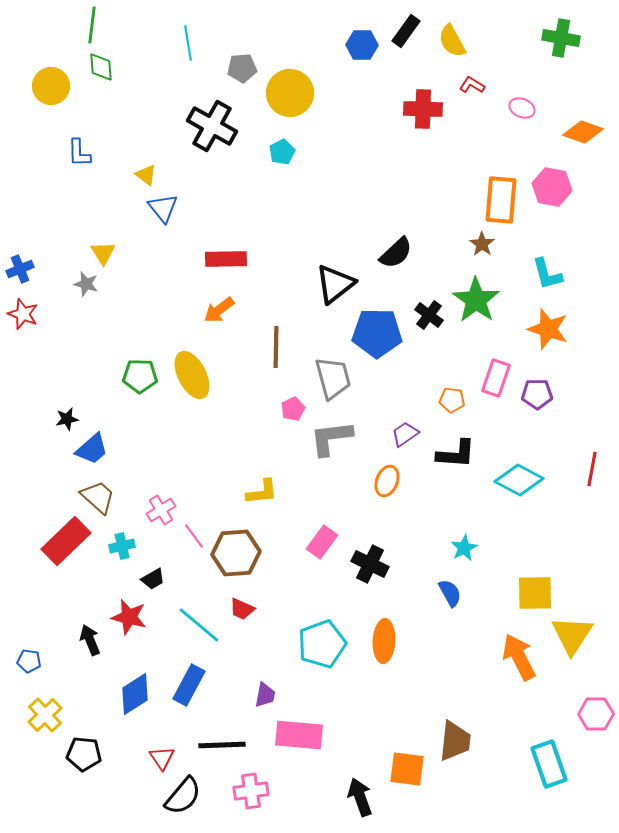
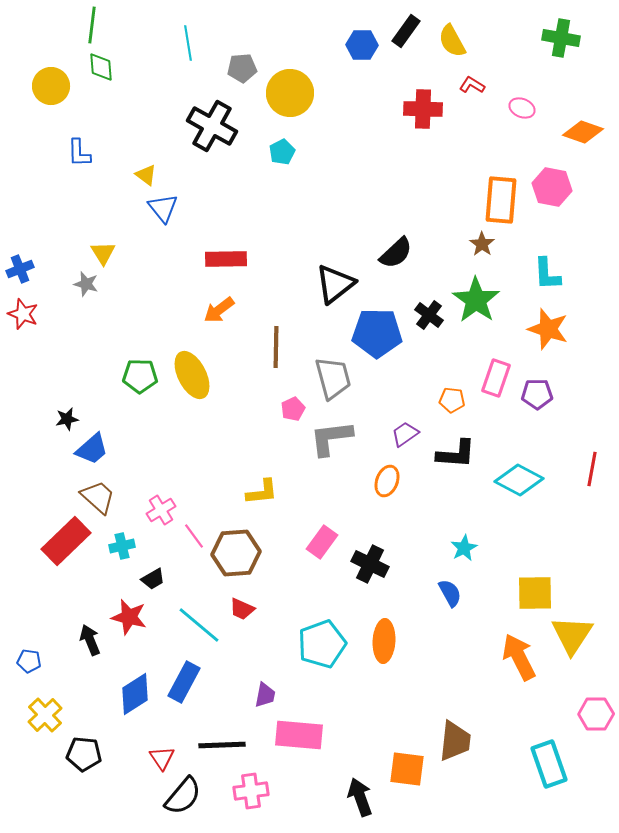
cyan L-shape at (547, 274): rotated 12 degrees clockwise
blue rectangle at (189, 685): moved 5 px left, 3 px up
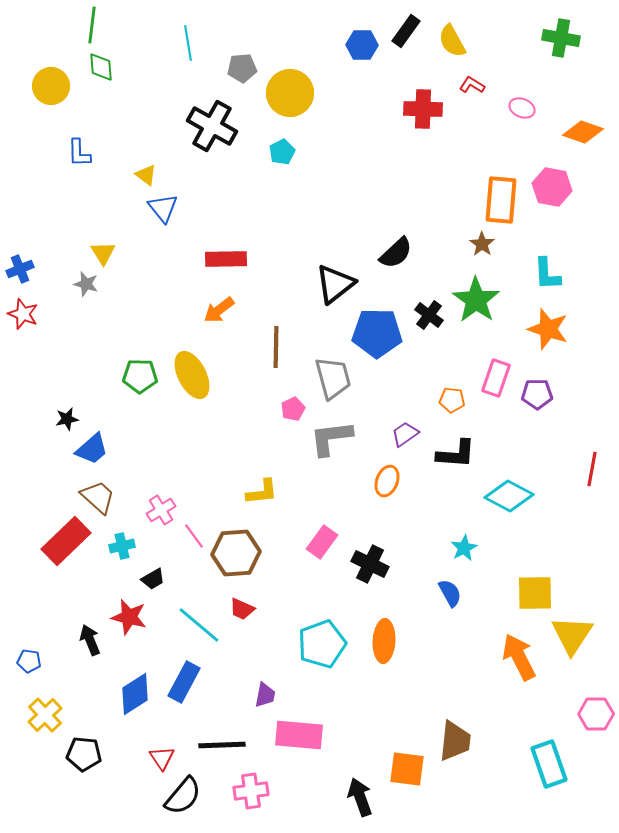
cyan diamond at (519, 480): moved 10 px left, 16 px down
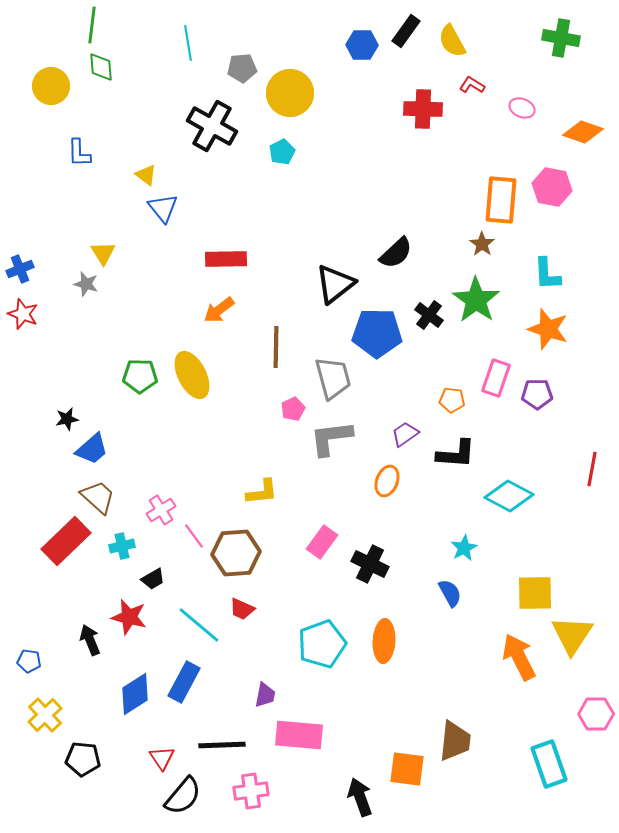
black pentagon at (84, 754): moved 1 px left, 5 px down
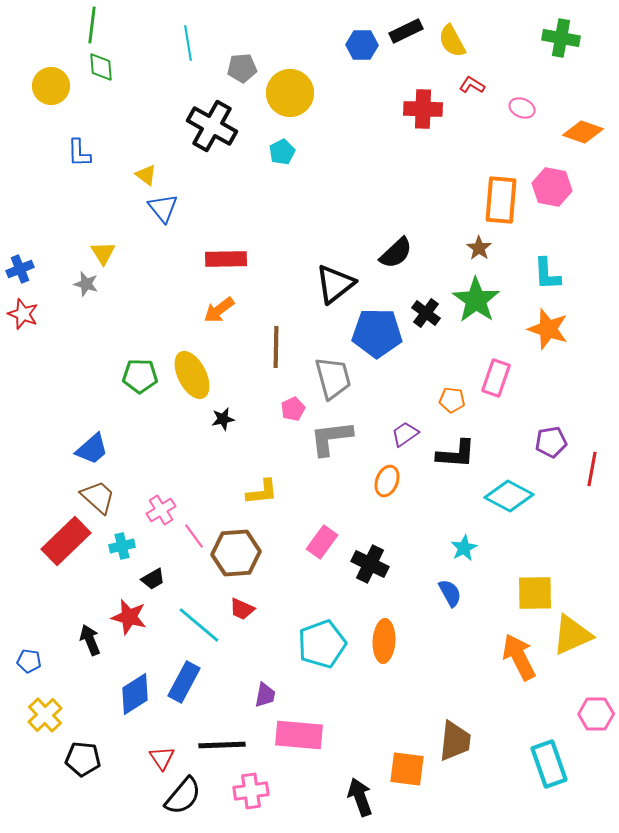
black rectangle at (406, 31): rotated 28 degrees clockwise
brown star at (482, 244): moved 3 px left, 4 px down
black cross at (429, 315): moved 3 px left, 2 px up
purple pentagon at (537, 394): moved 14 px right, 48 px down; rotated 8 degrees counterclockwise
black star at (67, 419): moved 156 px right
yellow triangle at (572, 635): rotated 33 degrees clockwise
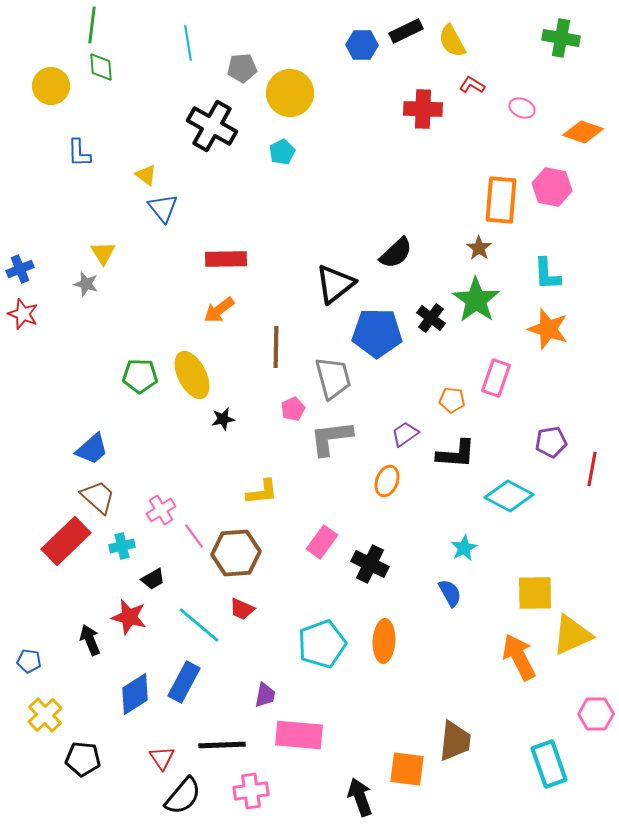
black cross at (426, 313): moved 5 px right, 5 px down
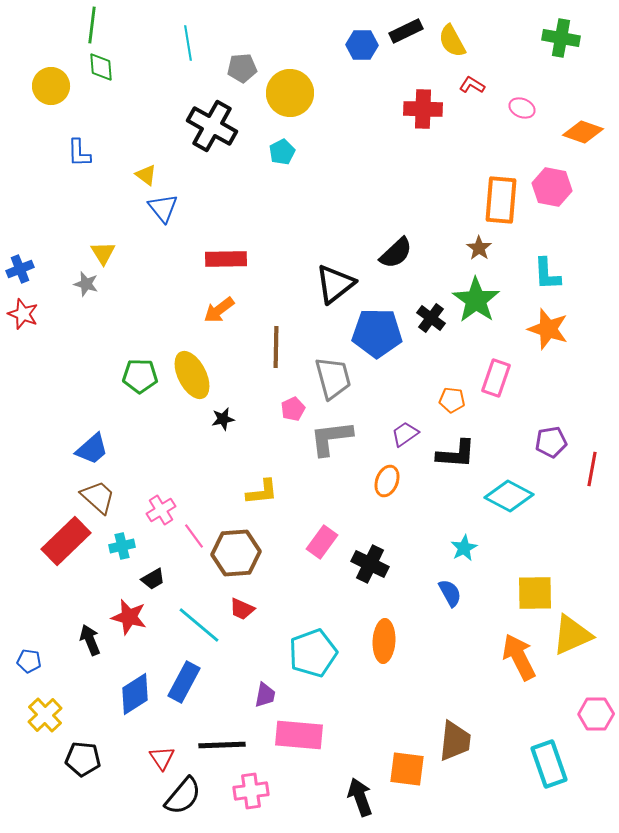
cyan pentagon at (322, 644): moved 9 px left, 9 px down
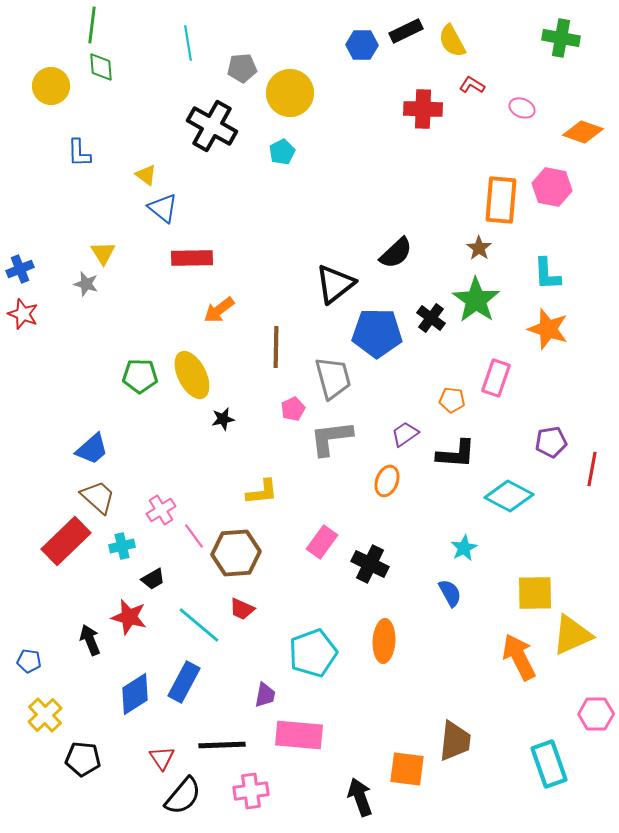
blue triangle at (163, 208): rotated 12 degrees counterclockwise
red rectangle at (226, 259): moved 34 px left, 1 px up
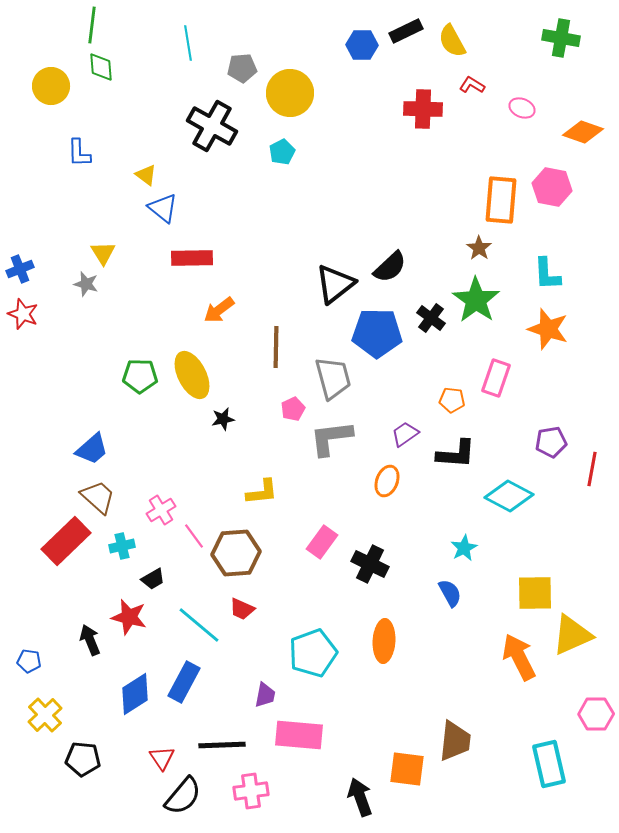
black semicircle at (396, 253): moved 6 px left, 14 px down
cyan rectangle at (549, 764): rotated 6 degrees clockwise
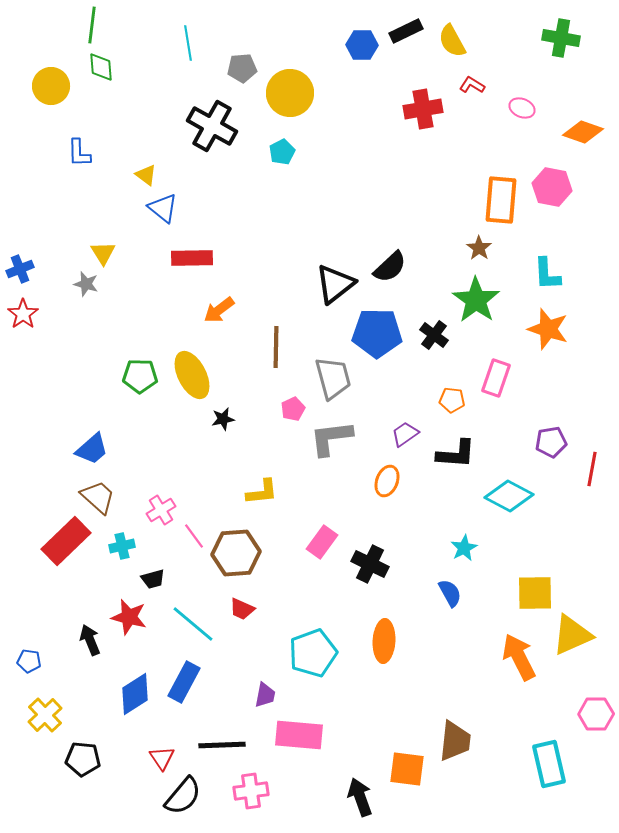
red cross at (423, 109): rotated 12 degrees counterclockwise
red star at (23, 314): rotated 16 degrees clockwise
black cross at (431, 318): moved 3 px right, 17 px down
black trapezoid at (153, 579): rotated 15 degrees clockwise
cyan line at (199, 625): moved 6 px left, 1 px up
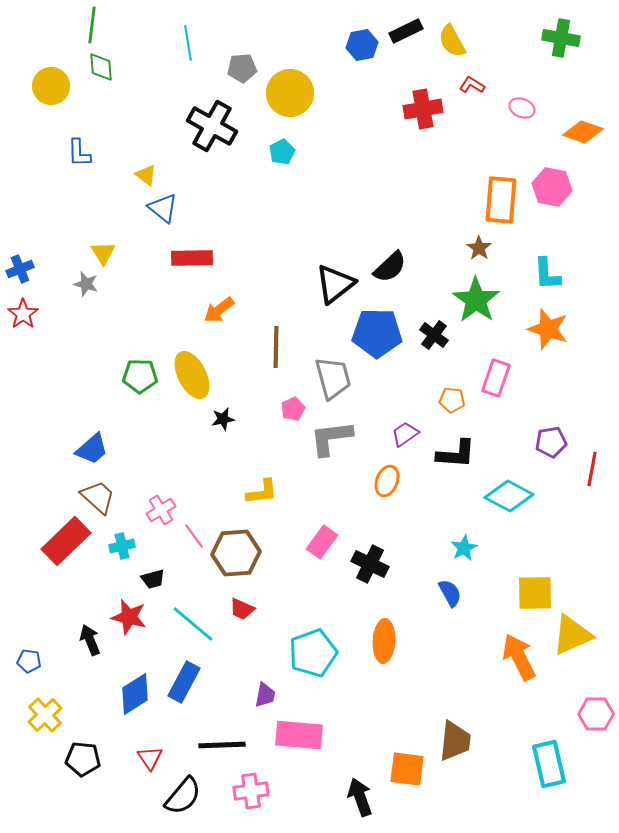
blue hexagon at (362, 45): rotated 12 degrees counterclockwise
red triangle at (162, 758): moved 12 px left
